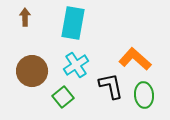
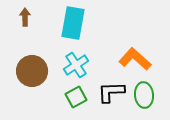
black L-shape: moved 6 px down; rotated 80 degrees counterclockwise
green square: moved 13 px right; rotated 10 degrees clockwise
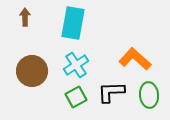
green ellipse: moved 5 px right
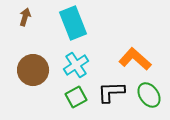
brown arrow: rotated 18 degrees clockwise
cyan rectangle: rotated 32 degrees counterclockwise
brown circle: moved 1 px right, 1 px up
green ellipse: rotated 30 degrees counterclockwise
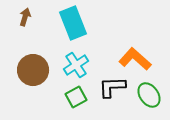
black L-shape: moved 1 px right, 5 px up
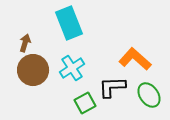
brown arrow: moved 26 px down
cyan rectangle: moved 4 px left
cyan cross: moved 4 px left, 3 px down
green square: moved 9 px right, 6 px down
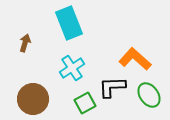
brown circle: moved 29 px down
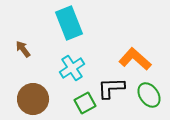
brown arrow: moved 2 px left, 6 px down; rotated 54 degrees counterclockwise
black L-shape: moved 1 px left, 1 px down
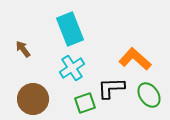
cyan rectangle: moved 1 px right, 6 px down
green square: rotated 10 degrees clockwise
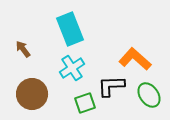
black L-shape: moved 2 px up
brown circle: moved 1 px left, 5 px up
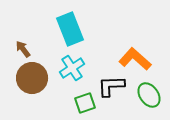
brown circle: moved 16 px up
